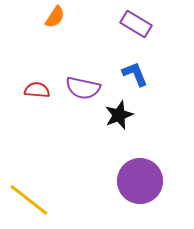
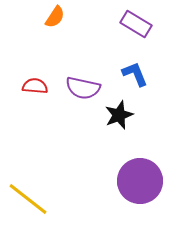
red semicircle: moved 2 px left, 4 px up
yellow line: moved 1 px left, 1 px up
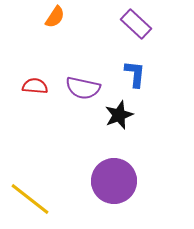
purple rectangle: rotated 12 degrees clockwise
blue L-shape: rotated 28 degrees clockwise
purple circle: moved 26 px left
yellow line: moved 2 px right
